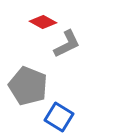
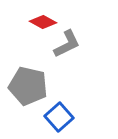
gray pentagon: rotated 9 degrees counterclockwise
blue square: rotated 16 degrees clockwise
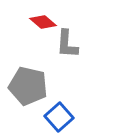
red diamond: rotated 12 degrees clockwise
gray L-shape: rotated 120 degrees clockwise
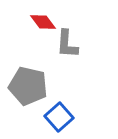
red diamond: rotated 12 degrees clockwise
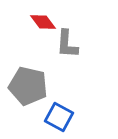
blue square: rotated 20 degrees counterclockwise
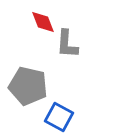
red diamond: rotated 16 degrees clockwise
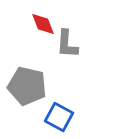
red diamond: moved 2 px down
gray pentagon: moved 1 px left
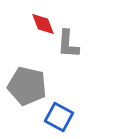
gray L-shape: moved 1 px right
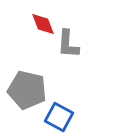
gray pentagon: moved 4 px down
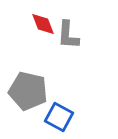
gray L-shape: moved 9 px up
gray pentagon: moved 1 px right, 1 px down
